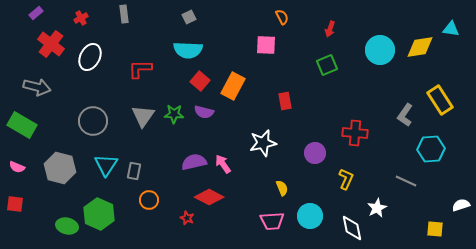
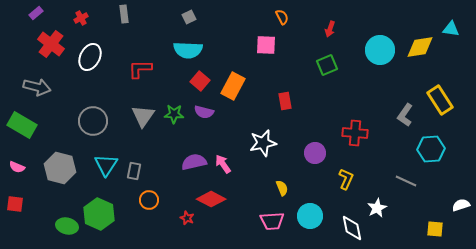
red diamond at (209, 197): moved 2 px right, 2 px down
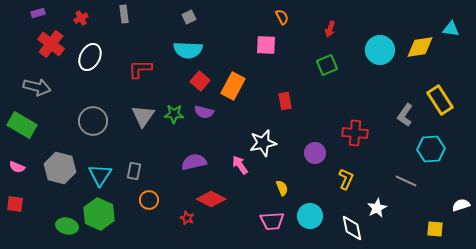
purple rectangle at (36, 13): moved 2 px right; rotated 24 degrees clockwise
pink arrow at (223, 164): moved 17 px right, 1 px down
cyan triangle at (106, 165): moved 6 px left, 10 px down
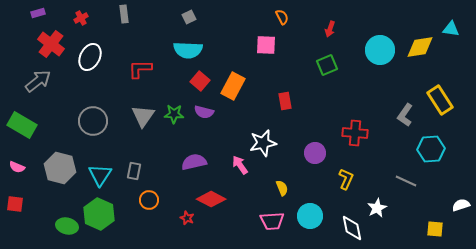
gray arrow at (37, 87): moved 1 px right, 6 px up; rotated 52 degrees counterclockwise
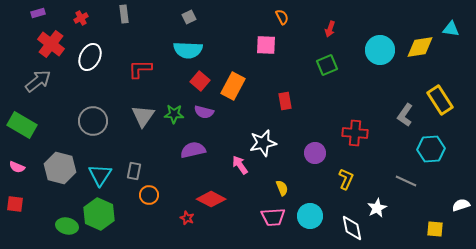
purple semicircle at (194, 162): moved 1 px left, 12 px up
orange circle at (149, 200): moved 5 px up
pink trapezoid at (272, 221): moved 1 px right, 4 px up
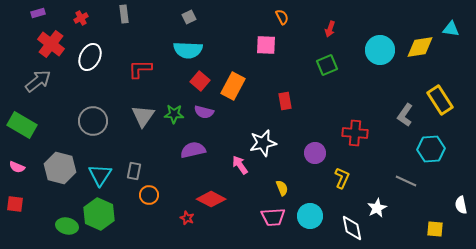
yellow L-shape at (346, 179): moved 4 px left, 1 px up
white semicircle at (461, 205): rotated 84 degrees counterclockwise
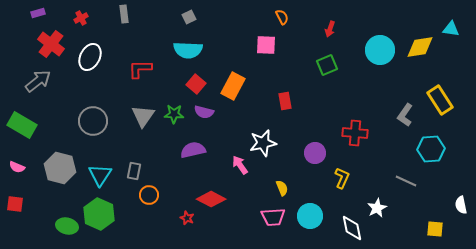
red square at (200, 81): moved 4 px left, 3 px down
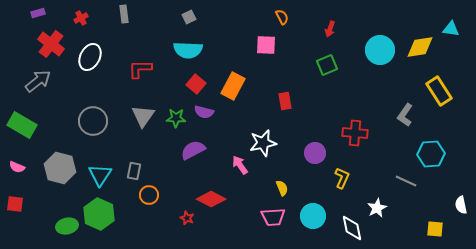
yellow rectangle at (440, 100): moved 1 px left, 9 px up
green star at (174, 114): moved 2 px right, 4 px down
cyan hexagon at (431, 149): moved 5 px down
purple semicircle at (193, 150): rotated 15 degrees counterclockwise
cyan circle at (310, 216): moved 3 px right
green ellipse at (67, 226): rotated 25 degrees counterclockwise
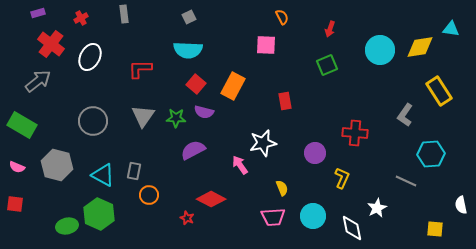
gray hexagon at (60, 168): moved 3 px left, 3 px up
cyan triangle at (100, 175): moved 3 px right; rotated 35 degrees counterclockwise
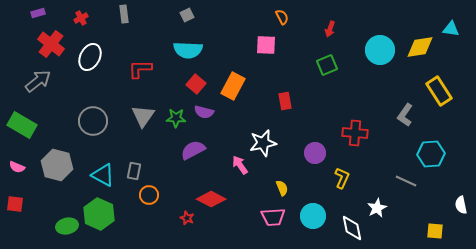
gray square at (189, 17): moved 2 px left, 2 px up
yellow square at (435, 229): moved 2 px down
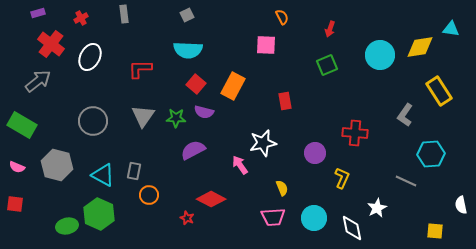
cyan circle at (380, 50): moved 5 px down
cyan circle at (313, 216): moved 1 px right, 2 px down
